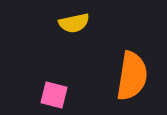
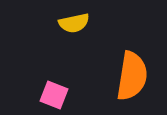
pink square: rotated 8 degrees clockwise
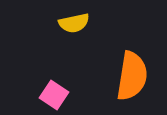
pink square: rotated 12 degrees clockwise
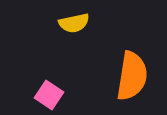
pink square: moved 5 px left
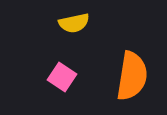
pink square: moved 13 px right, 18 px up
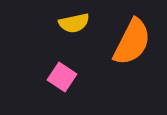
orange semicircle: moved 34 px up; rotated 18 degrees clockwise
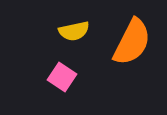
yellow semicircle: moved 8 px down
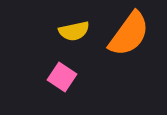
orange semicircle: moved 3 px left, 8 px up; rotated 9 degrees clockwise
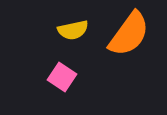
yellow semicircle: moved 1 px left, 1 px up
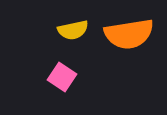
orange semicircle: rotated 45 degrees clockwise
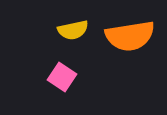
orange semicircle: moved 1 px right, 2 px down
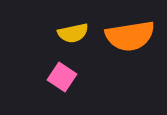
yellow semicircle: moved 3 px down
